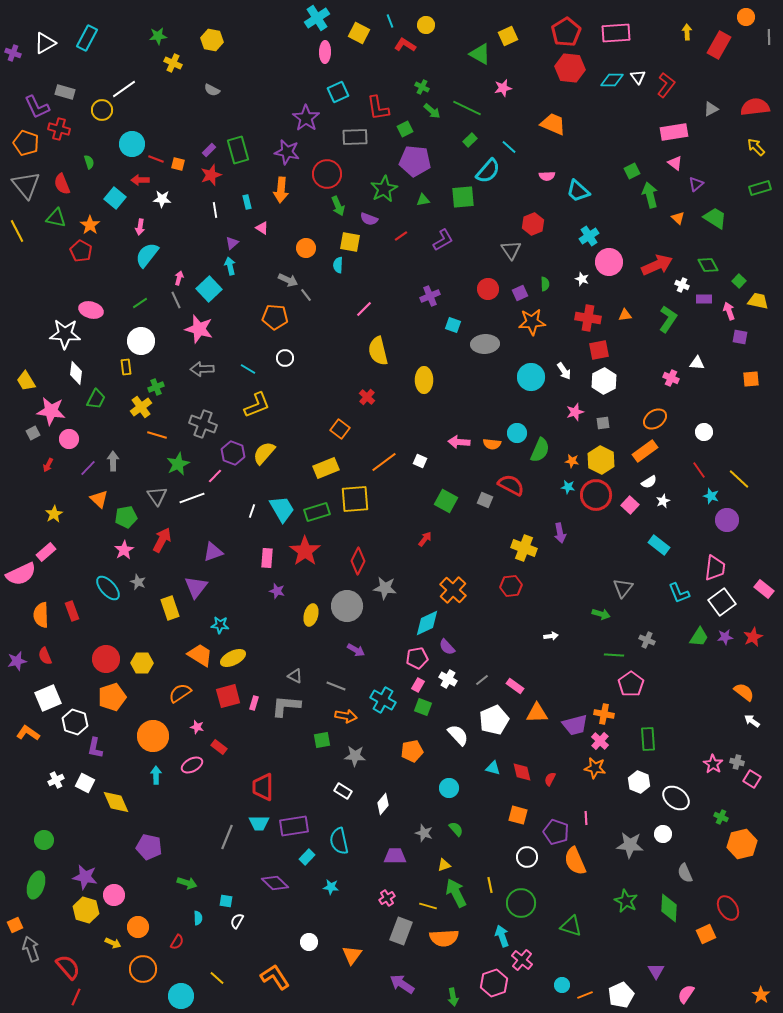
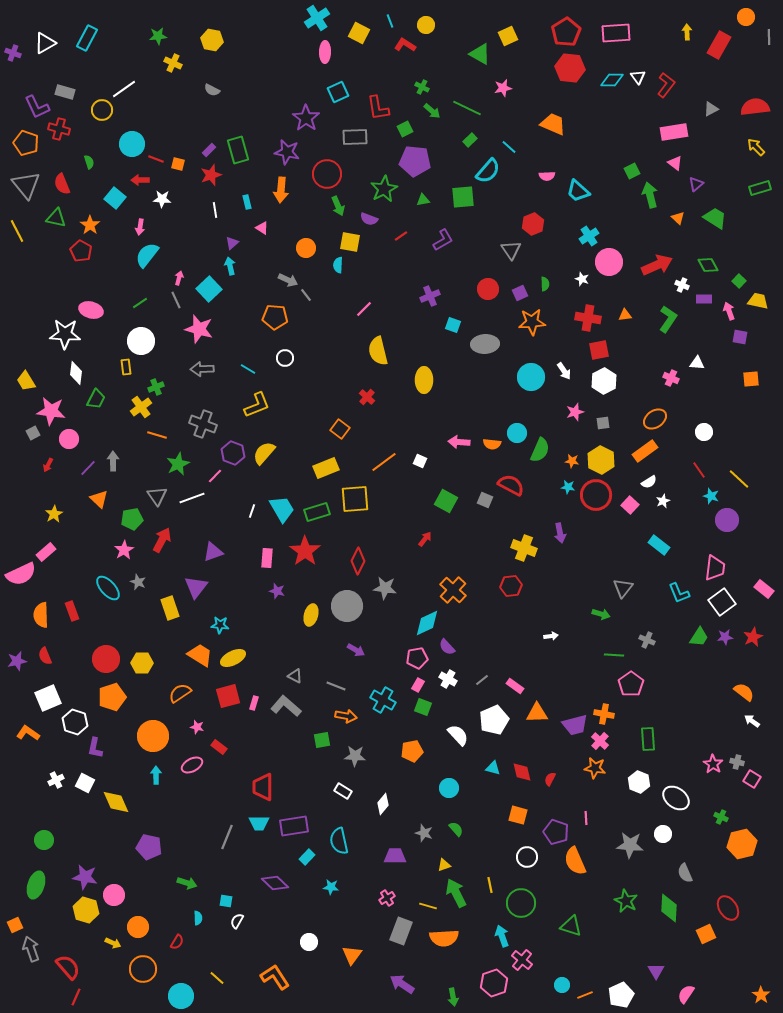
green pentagon at (126, 517): moved 6 px right, 2 px down
gray L-shape at (286, 706): rotated 36 degrees clockwise
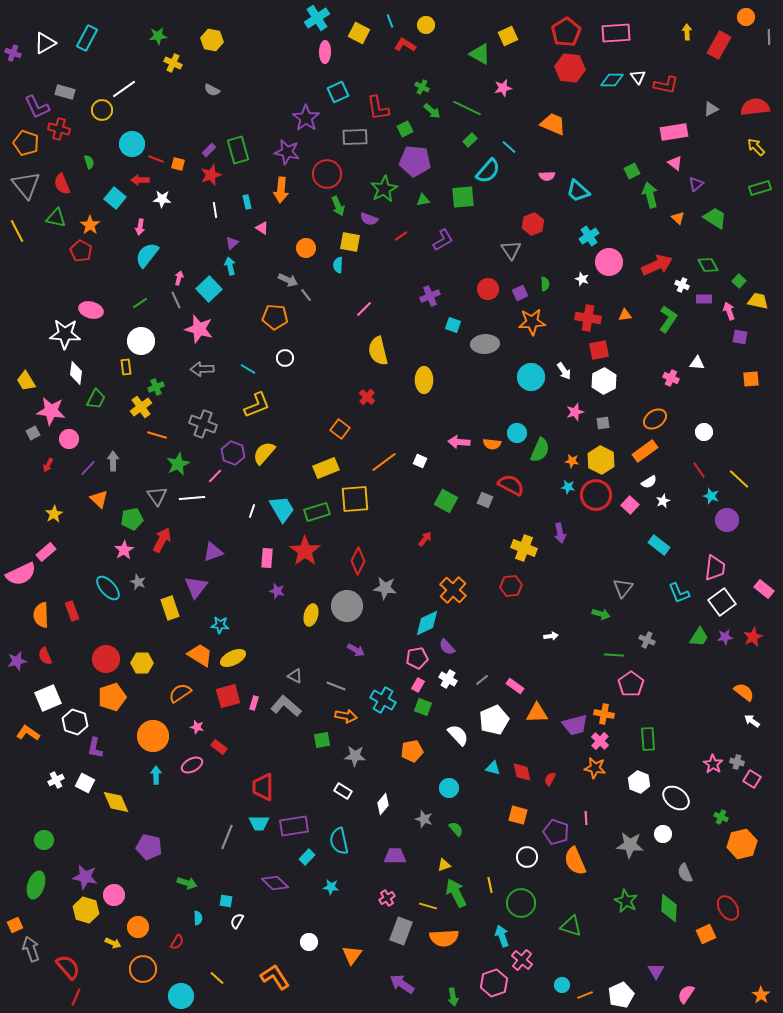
red L-shape at (666, 85): rotated 65 degrees clockwise
white line at (192, 498): rotated 15 degrees clockwise
gray star at (424, 833): moved 14 px up
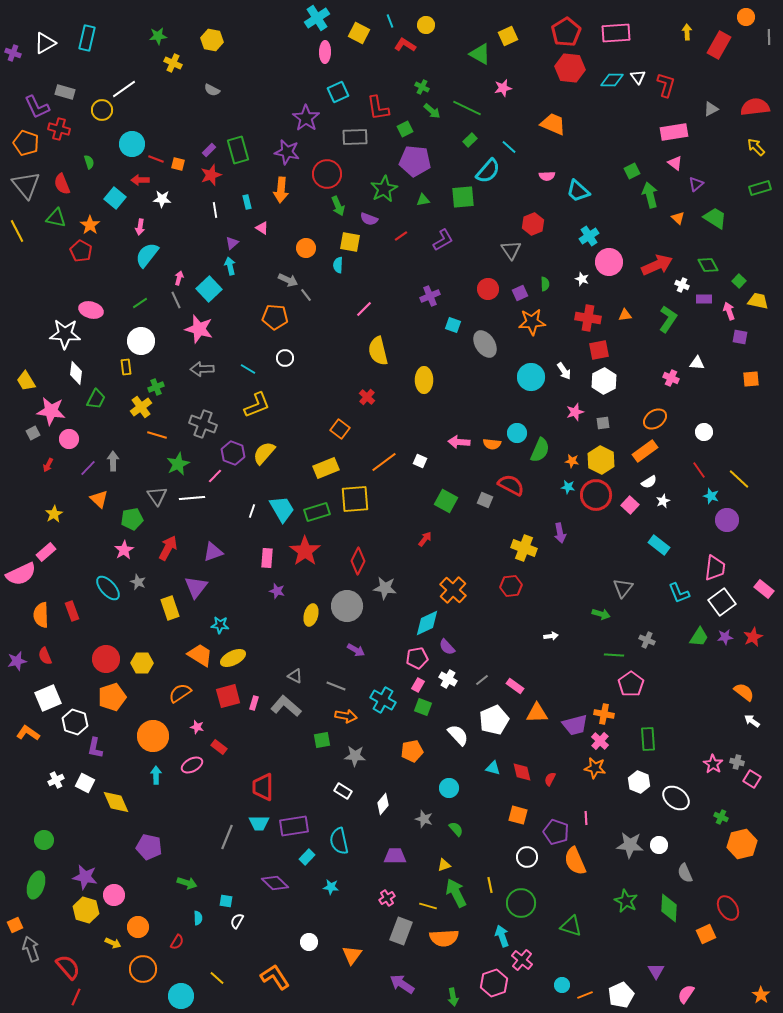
cyan rectangle at (87, 38): rotated 15 degrees counterclockwise
red L-shape at (666, 85): rotated 85 degrees counterclockwise
gray ellipse at (485, 344): rotated 60 degrees clockwise
red arrow at (162, 540): moved 6 px right, 8 px down
white circle at (663, 834): moved 4 px left, 11 px down
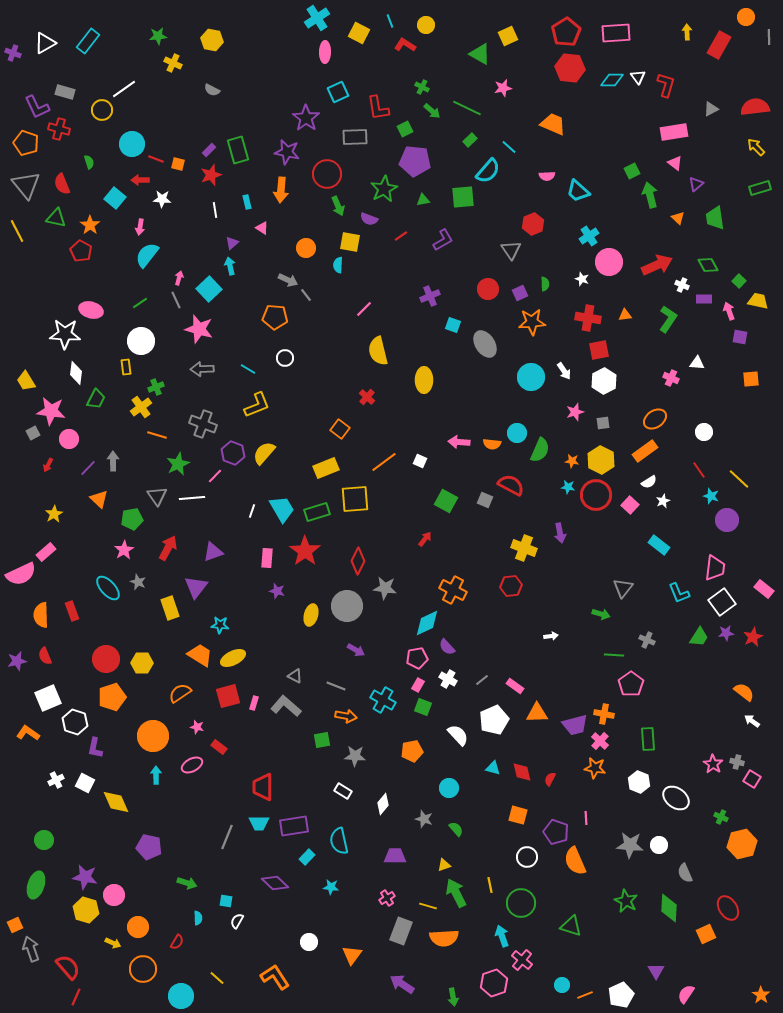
cyan rectangle at (87, 38): moved 1 px right, 3 px down; rotated 25 degrees clockwise
green trapezoid at (715, 218): rotated 130 degrees counterclockwise
orange cross at (453, 590): rotated 16 degrees counterclockwise
purple star at (725, 637): moved 1 px right, 4 px up
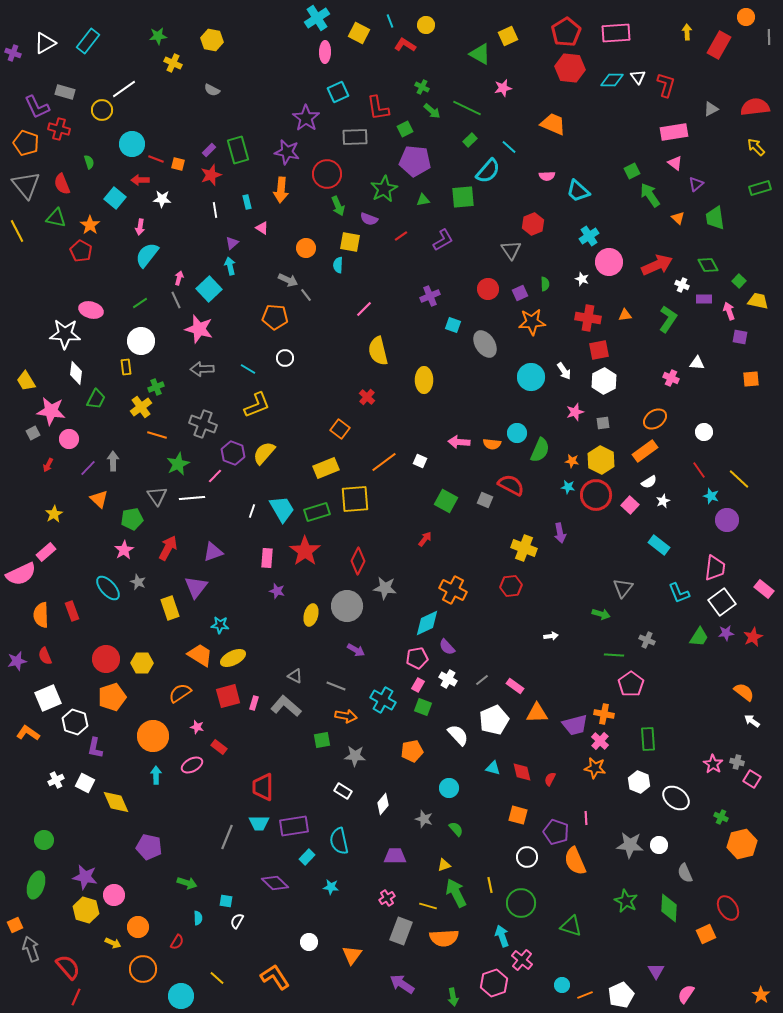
green arrow at (650, 195): rotated 20 degrees counterclockwise
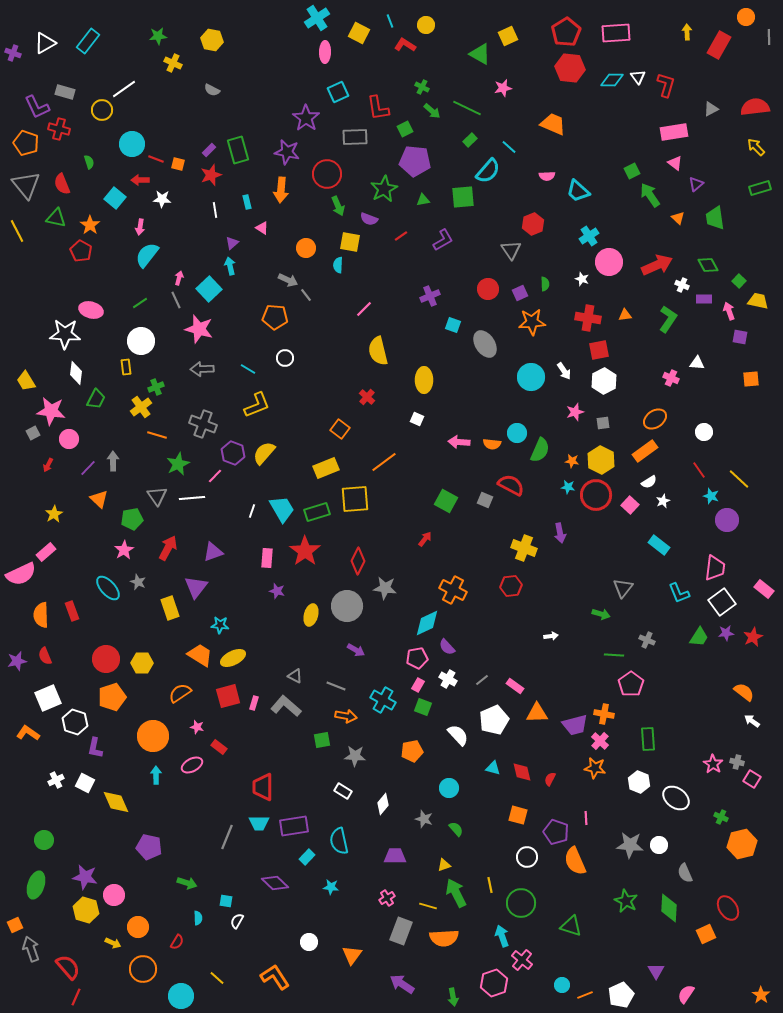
white square at (420, 461): moved 3 px left, 42 px up
